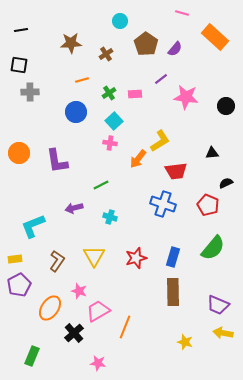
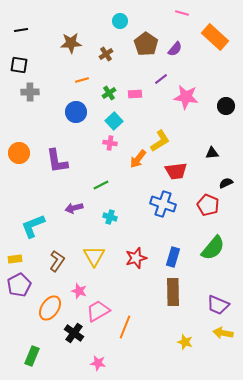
black cross at (74, 333): rotated 12 degrees counterclockwise
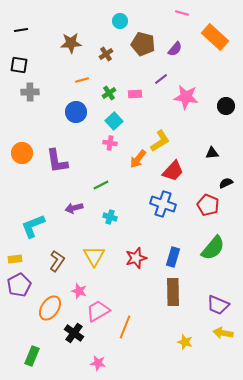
brown pentagon at (146, 44): moved 3 px left; rotated 20 degrees counterclockwise
orange circle at (19, 153): moved 3 px right
red trapezoid at (176, 171): moved 3 px left; rotated 40 degrees counterclockwise
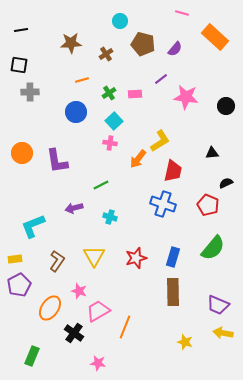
red trapezoid at (173, 171): rotated 30 degrees counterclockwise
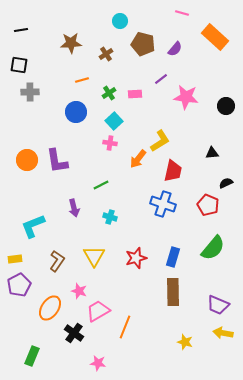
orange circle at (22, 153): moved 5 px right, 7 px down
purple arrow at (74, 208): rotated 90 degrees counterclockwise
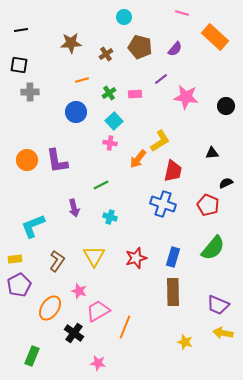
cyan circle at (120, 21): moved 4 px right, 4 px up
brown pentagon at (143, 44): moved 3 px left, 3 px down
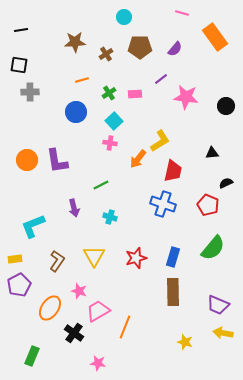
orange rectangle at (215, 37): rotated 12 degrees clockwise
brown star at (71, 43): moved 4 px right, 1 px up
brown pentagon at (140, 47): rotated 15 degrees counterclockwise
